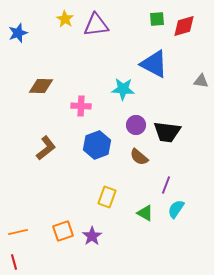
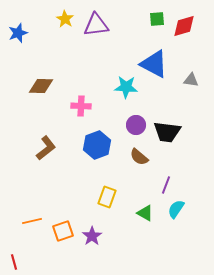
gray triangle: moved 10 px left, 1 px up
cyan star: moved 3 px right, 2 px up
orange line: moved 14 px right, 11 px up
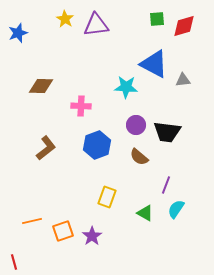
gray triangle: moved 8 px left; rotated 14 degrees counterclockwise
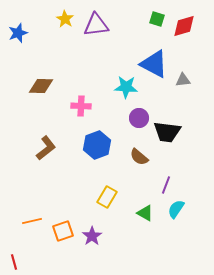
green square: rotated 21 degrees clockwise
purple circle: moved 3 px right, 7 px up
yellow rectangle: rotated 10 degrees clockwise
